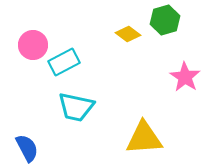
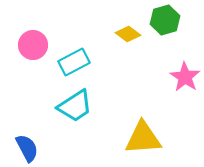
cyan rectangle: moved 10 px right
cyan trapezoid: moved 1 px left, 1 px up; rotated 45 degrees counterclockwise
yellow triangle: moved 1 px left
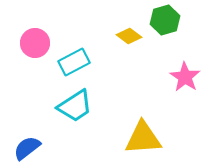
yellow diamond: moved 1 px right, 2 px down
pink circle: moved 2 px right, 2 px up
blue semicircle: rotated 100 degrees counterclockwise
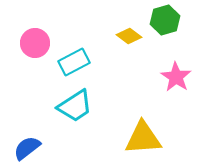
pink star: moved 9 px left
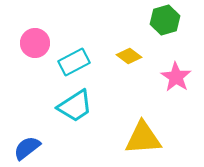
yellow diamond: moved 20 px down
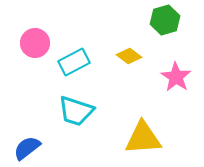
cyan trapezoid: moved 1 px right, 5 px down; rotated 51 degrees clockwise
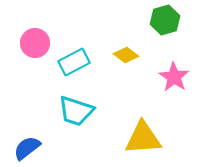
yellow diamond: moved 3 px left, 1 px up
pink star: moved 2 px left
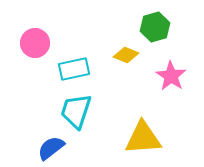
green hexagon: moved 10 px left, 7 px down
yellow diamond: rotated 15 degrees counterclockwise
cyan rectangle: moved 7 px down; rotated 16 degrees clockwise
pink star: moved 3 px left, 1 px up
cyan trapezoid: rotated 90 degrees clockwise
blue semicircle: moved 24 px right
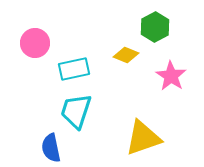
green hexagon: rotated 12 degrees counterclockwise
yellow triangle: rotated 15 degrees counterclockwise
blue semicircle: rotated 64 degrees counterclockwise
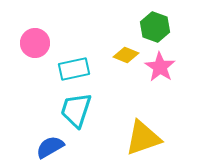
green hexagon: rotated 12 degrees counterclockwise
pink star: moved 11 px left, 9 px up
cyan trapezoid: moved 1 px up
blue semicircle: moved 1 px left, 1 px up; rotated 72 degrees clockwise
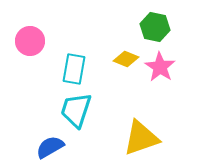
green hexagon: rotated 8 degrees counterclockwise
pink circle: moved 5 px left, 2 px up
yellow diamond: moved 4 px down
cyan rectangle: rotated 68 degrees counterclockwise
yellow triangle: moved 2 px left
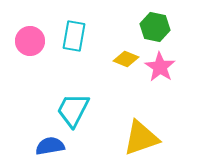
cyan rectangle: moved 33 px up
cyan trapezoid: moved 3 px left; rotated 9 degrees clockwise
blue semicircle: moved 1 px up; rotated 20 degrees clockwise
